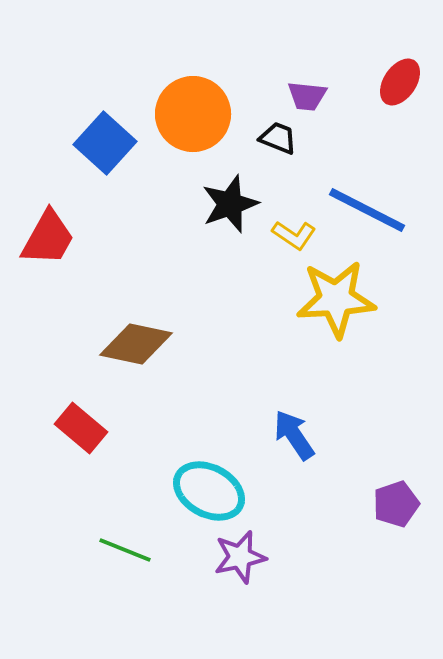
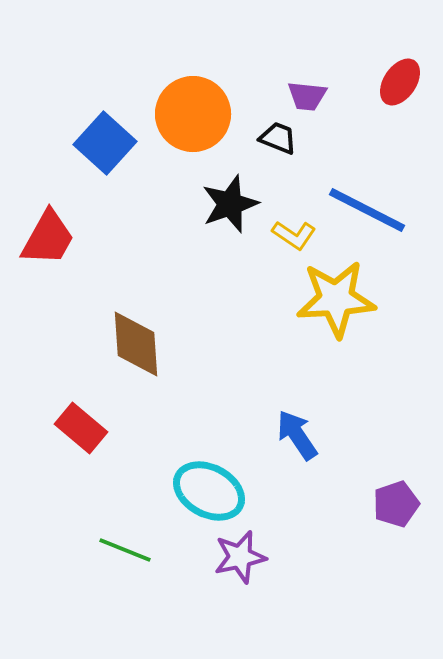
brown diamond: rotated 74 degrees clockwise
blue arrow: moved 3 px right
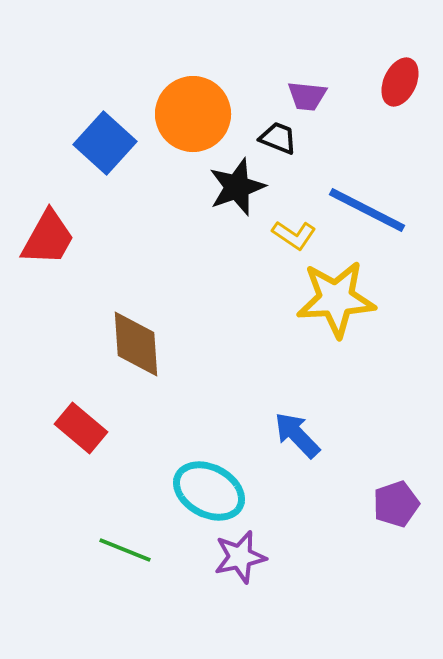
red ellipse: rotated 9 degrees counterclockwise
black star: moved 7 px right, 17 px up
blue arrow: rotated 10 degrees counterclockwise
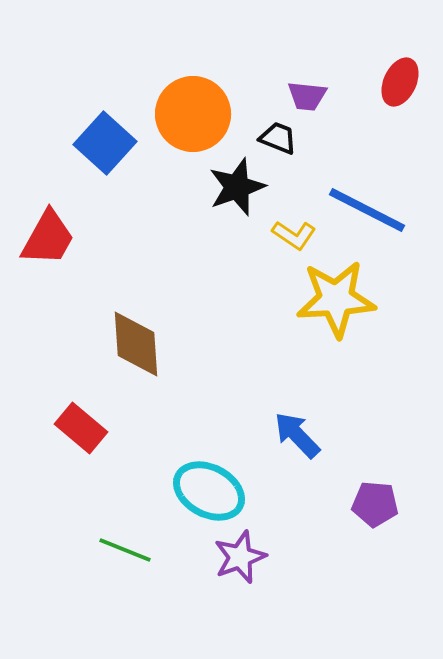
purple pentagon: moved 21 px left; rotated 24 degrees clockwise
purple star: rotated 8 degrees counterclockwise
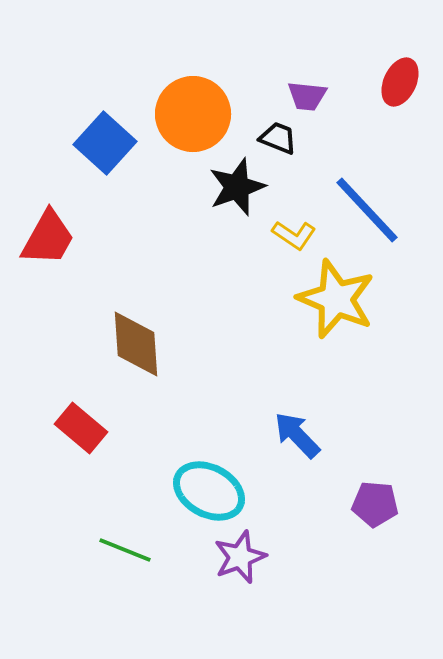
blue line: rotated 20 degrees clockwise
yellow star: rotated 26 degrees clockwise
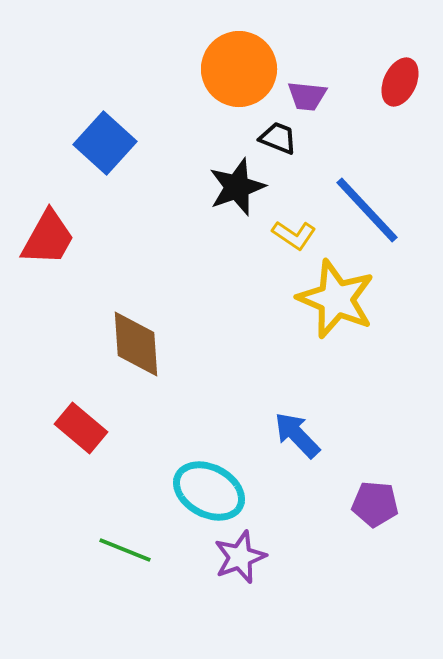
orange circle: moved 46 px right, 45 px up
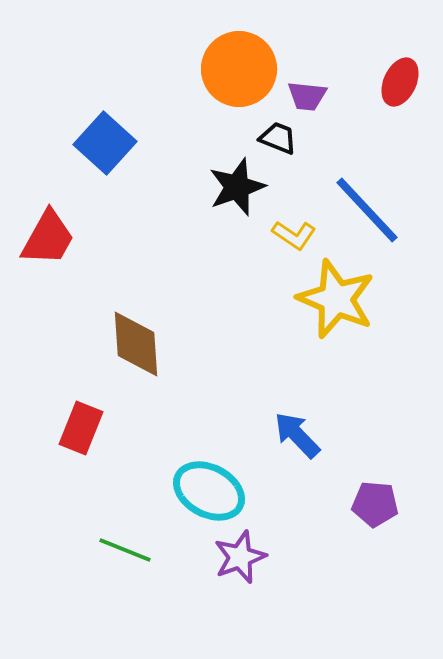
red rectangle: rotated 72 degrees clockwise
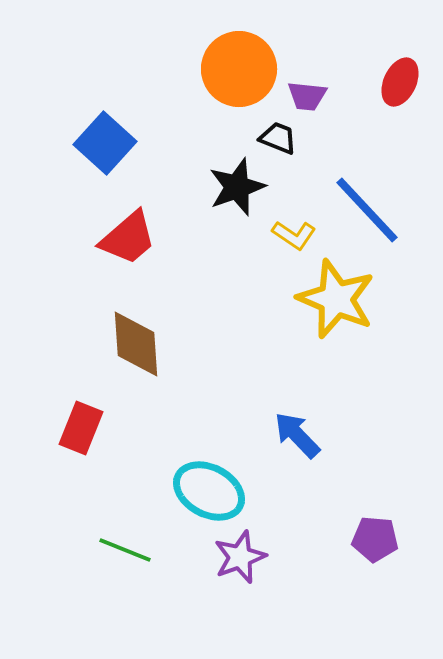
red trapezoid: moved 80 px right; rotated 20 degrees clockwise
purple pentagon: moved 35 px down
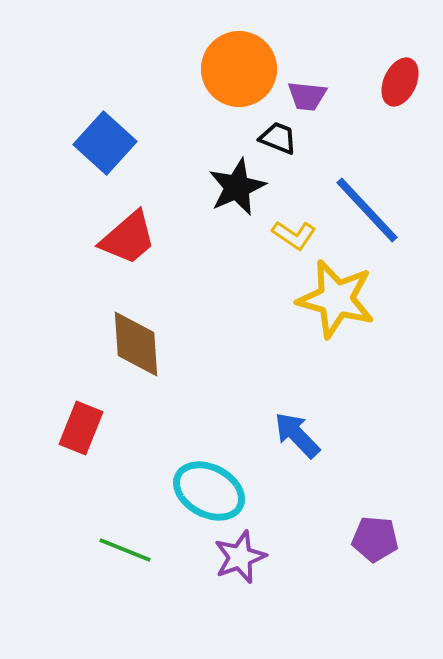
black star: rotated 4 degrees counterclockwise
yellow star: rotated 8 degrees counterclockwise
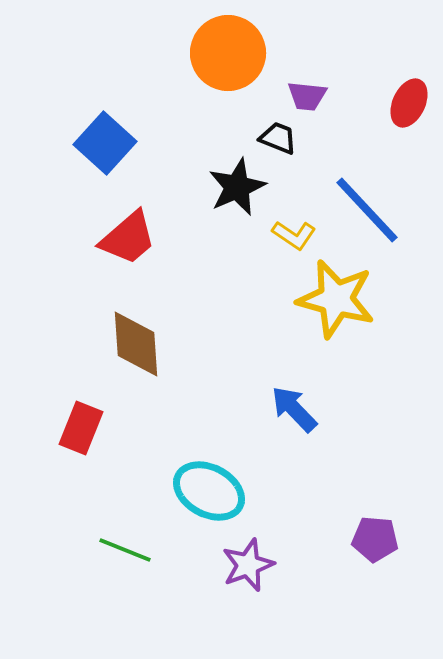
orange circle: moved 11 px left, 16 px up
red ellipse: moved 9 px right, 21 px down
blue arrow: moved 3 px left, 26 px up
purple star: moved 8 px right, 8 px down
